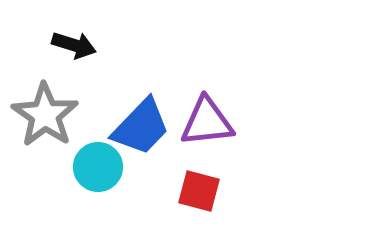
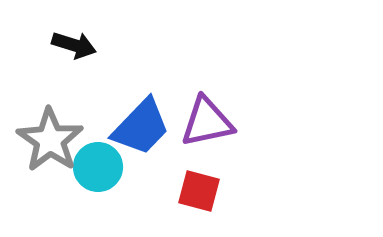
gray star: moved 5 px right, 25 px down
purple triangle: rotated 6 degrees counterclockwise
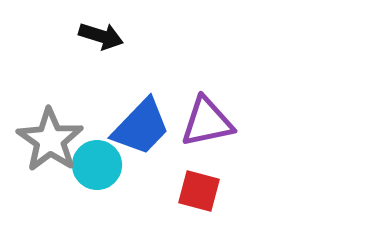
black arrow: moved 27 px right, 9 px up
cyan circle: moved 1 px left, 2 px up
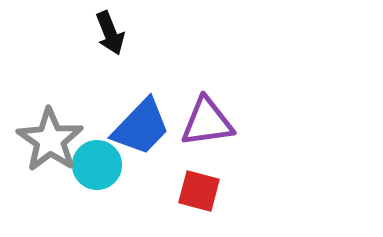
black arrow: moved 9 px right, 3 px up; rotated 51 degrees clockwise
purple triangle: rotated 4 degrees clockwise
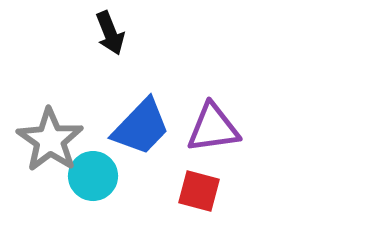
purple triangle: moved 6 px right, 6 px down
cyan circle: moved 4 px left, 11 px down
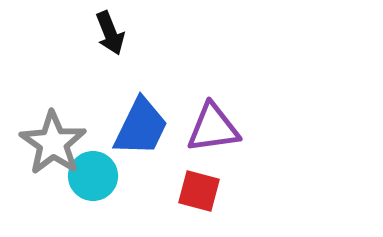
blue trapezoid: rotated 18 degrees counterclockwise
gray star: moved 3 px right, 3 px down
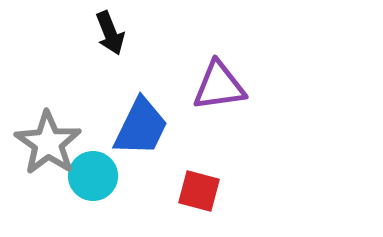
purple triangle: moved 6 px right, 42 px up
gray star: moved 5 px left
